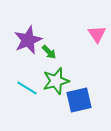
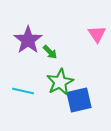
purple star: rotated 12 degrees counterclockwise
green arrow: moved 1 px right
green star: moved 4 px right, 1 px down; rotated 12 degrees counterclockwise
cyan line: moved 4 px left, 3 px down; rotated 20 degrees counterclockwise
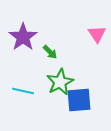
purple star: moved 5 px left, 3 px up
blue square: rotated 8 degrees clockwise
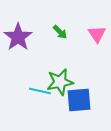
purple star: moved 5 px left
green arrow: moved 10 px right, 20 px up
green star: rotated 16 degrees clockwise
cyan line: moved 17 px right
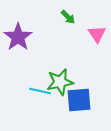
green arrow: moved 8 px right, 15 px up
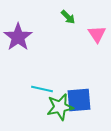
green star: moved 25 px down
cyan line: moved 2 px right, 2 px up
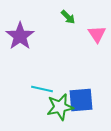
purple star: moved 2 px right, 1 px up
blue square: moved 2 px right
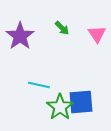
green arrow: moved 6 px left, 11 px down
cyan line: moved 3 px left, 4 px up
blue square: moved 2 px down
green star: rotated 24 degrees counterclockwise
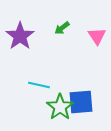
green arrow: rotated 98 degrees clockwise
pink triangle: moved 2 px down
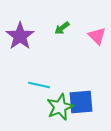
pink triangle: rotated 12 degrees counterclockwise
green star: rotated 12 degrees clockwise
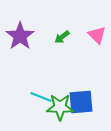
green arrow: moved 9 px down
pink triangle: moved 1 px up
cyan line: moved 2 px right, 12 px down; rotated 10 degrees clockwise
green star: rotated 24 degrees clockwise
